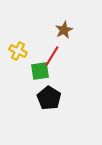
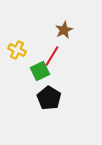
yellow cross: moved 1 px left, 1 px up
green square: rotated 18 degrees counterclockwise
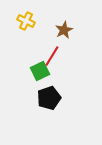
yellow cross: moved 9 px right, 29 px up
black pentagon: rotated 20 degrees clockwise
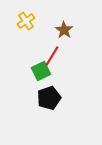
yellow cross: rotated 30 degrees clockwise
brown star: rotated 12 degrees counterclockwise
green square: moved 1 px right
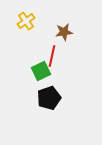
brown star: moved 2 px down; rotated 30 degrees clockwise
red line: rotated 20 degrees counterclockwise
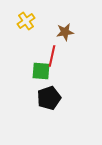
brown star: moved 1 px right
green square: rotated 30 degrees clockwise
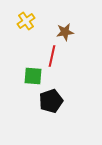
green square: moved 8 px left, 5 px down
black pentagon: moved 2 px right, 3 px down
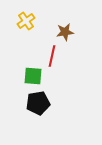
black pentagon: moved 13 px left, 2 px down; rotated 10 degrees clockwise
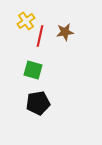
red line: moved 12 px left, 20 px up
green square: moved 6 px up; rotated 12 degrees clockwise
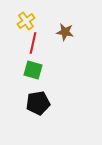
brown star: rotated 18 degrees clockwise
red line: moved 7 px left, 7 px down
